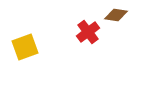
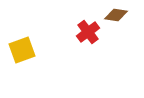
yellow square: moved 3 px left, 3 px down
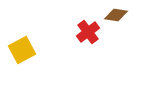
yellow square: rotated 8 degrees counterclockwise
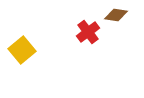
yellow square: rotated 12 degrees counterclockwise
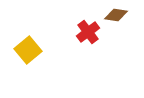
yellow square: moved 6 px right
